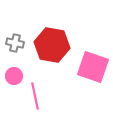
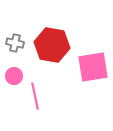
pink square: rotated 28 degrees counterclockwise
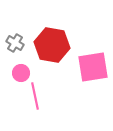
gray cross: rotated 18 degrees clockwise
pink circle: moved 7 px right, 3 px up
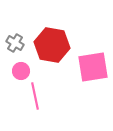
pink circle: moved 2 px up
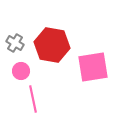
pink line: moved 2 px left, 3 px down
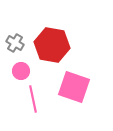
pink square: moved 19 px left, 20 px down; rotated 28 degrees clockwise
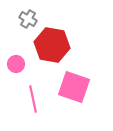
gray cross: moved 13 px right, 24 px up
pink circle: moved 5 px left, 7 px up
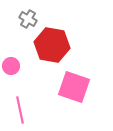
pink circle: moved 5 px left, 2 px down
pink line: moved 13 px left, 11 px down
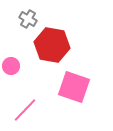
pink line: moved 5 px right; rotated 56 degrees clockwise
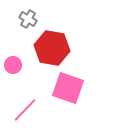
red hexagon: moved 3 px down
pink circle: moved 2 px right, 1 px up
pink square: moved 6 px left, 1 px down
